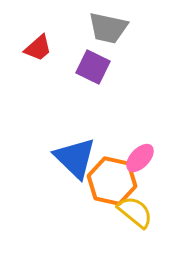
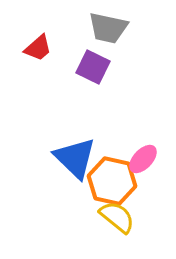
pink ellipse: moved 3 px right, 1 px down
yellow semicircle: moved 18 px left, 5 px down
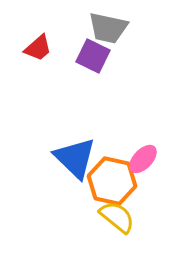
purple square: moved 11 px up
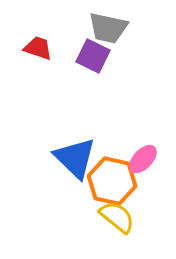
red trapezoid: rotated 120 degrees counterclockwise
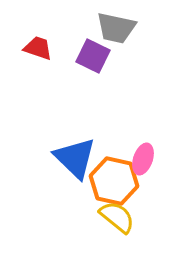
gray trapezoid: moved 8 px right
pink ellipse: rotated 24 degrees counterclockwise
orange hexagon: moved 2 px right
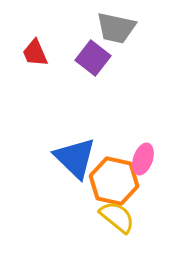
red trapezoid: moved 3 px left, 5 px down; rotated 132 degrees counterclockwise
purple square: moved 2 px down; rotated 12 degrees clockwise
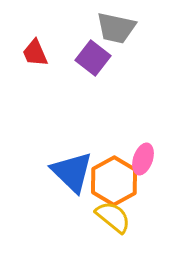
blue triangle: moved 3 px left, 14 px down
orange hexagon: rotated 18 degrees clockwise
yellow semicircle: moved 4 px left
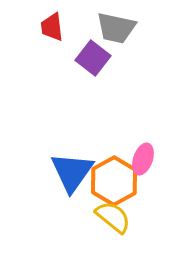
red trapezoid: moved 17 px right, 26 px up; rotated 16 degrees clockwise
blue triangle: rotated 21 degrees clockwise
